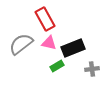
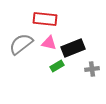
red rectangle: rotated 55 degrees counterclockwise
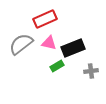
red rectangle: rotated 30 degrees counterclockwise
gray cross: moved 1 px left, 2 px down
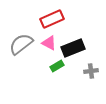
red rectangle: moved 7 px right
pink triangle: rotated 14 degrees clockwise
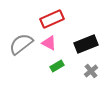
black rectangle: moved 13 px right, 4 px up
gray cross: rotated 32 degrees counterclockwise
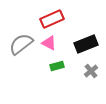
green rectangle: rotated 16 degrees clockwise
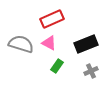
gray semicircle: rotated 55 degrees clockwise
green rectangle: rotated 40 degrees counterclockwise
gray cross: rotated 16 degrees clockwise
